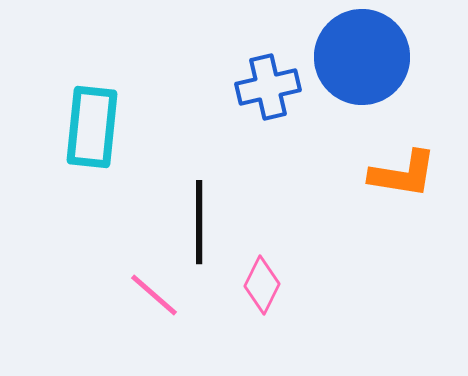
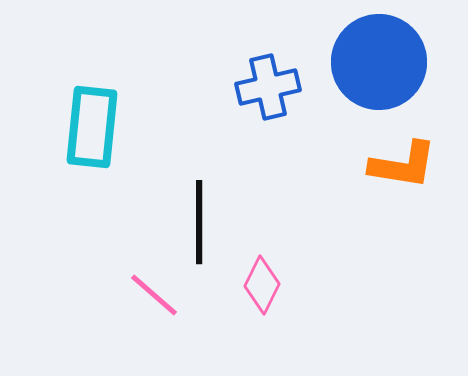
blue circle: moved 17 px right, 5 px down
orange L-shape: moved 9 px up
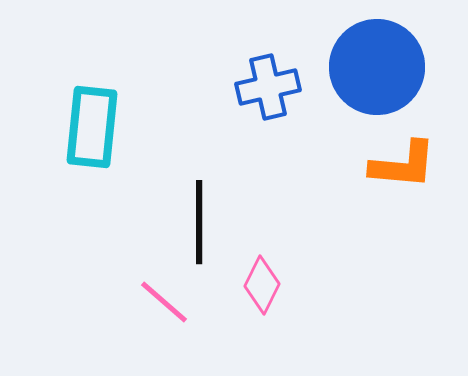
blue circle: moved 2 px left, 5 px down
orange L-shape: rotated 4 degrees counterclockwise
pink line: moved 10 px right, 7 px down
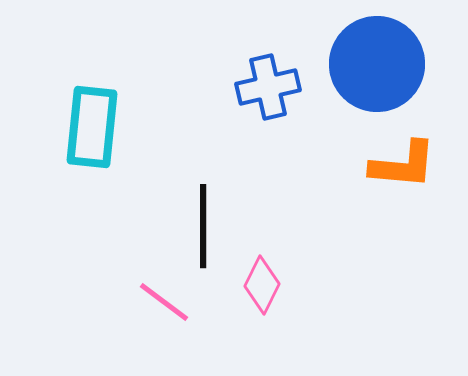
blue circle: moved 3 px up
black line: moved 4 px right, 4 px down
pink line: rotated 4 degrees counterclockwise
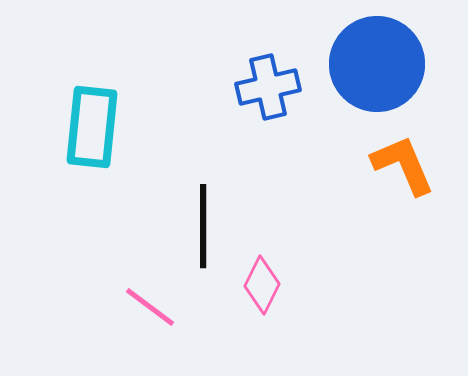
orange L-shape: rotated 118 degrees counterclockwise
pink line: moved 14 px left, 5 px down
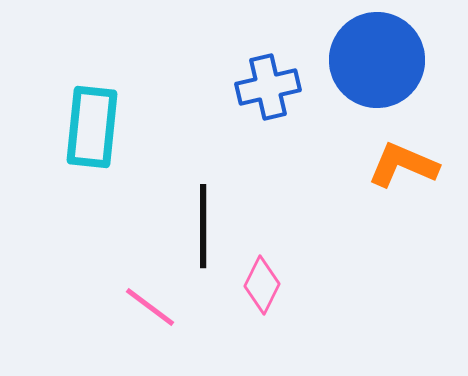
blue circle: moved 4 px up
orange L-shape: rotated 44 degrees counterclockwise
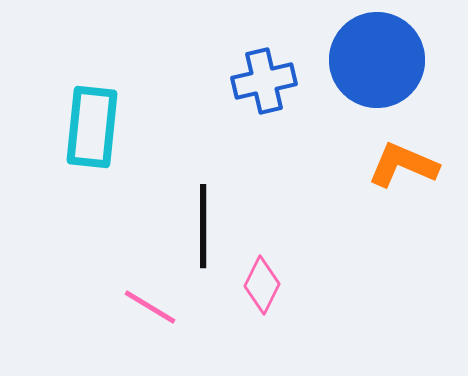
blue cross: moved 4 px left, 6 px up
pink line: rotated 6 degrees counterclockwise
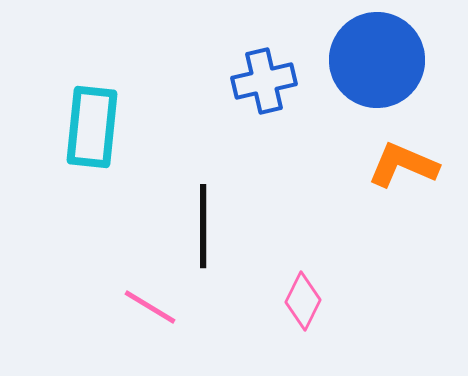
pink diamond: moved 41 px right, 16 px down
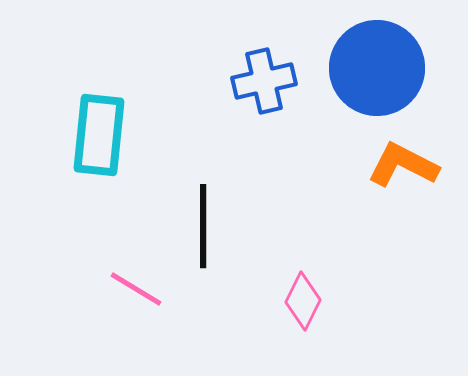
blue circle: moved 8 px down
cyan rectangle: moved 7 px right, 8 px down
orange L-shape: rotated 4 degrees clockwise
pink line: moved 14 px left, 18 px up
